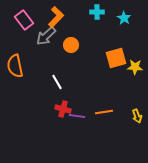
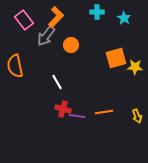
gray arrow: rotated 10 degrees counterclockwise
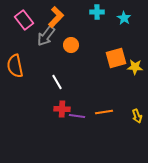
red cross: moved 1 px left; rotated 14 degrees counterclockwise
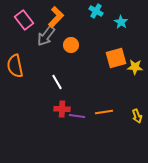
cyan cross: moved 1 px left, 1 px up; rotated 32 degrees clockwise
cyan star: moved 3 px left, 4 px down
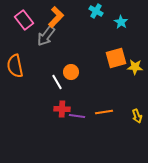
orange circle: moved 27 px down
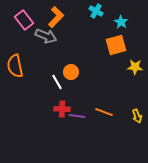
gray arrow: rotated 105 degrees counterclockwise
orange square: moved 13 px up
orange line: rotated 30 degrees clockwise
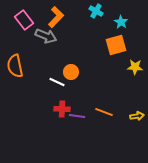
white line: rotated 35 degrees counterclockwise
yellow arrow: rotated 80 degrees counterclockwise
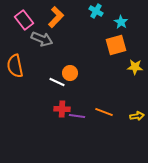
gray arrow: moved 4 px left, 3 px down
orange circle: moved 1 px left, 1 px down
